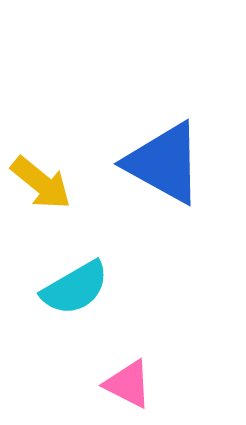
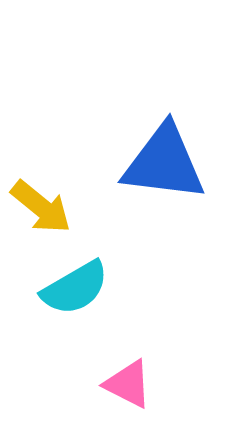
blue triangle: rotated 22 degrees counterclockwise
yellow arrow: moved 24 px down
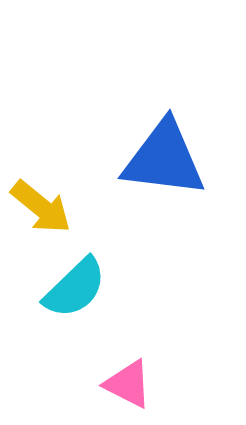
blue triangle: moved 4 px up
cyan semicircle: rotated 14 degrees counterclockwise
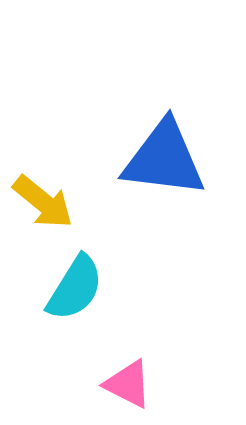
yellow arrow: moved 2 px right, 5 px up
cyan semicircle: rotated 14 degrees counterclockwise
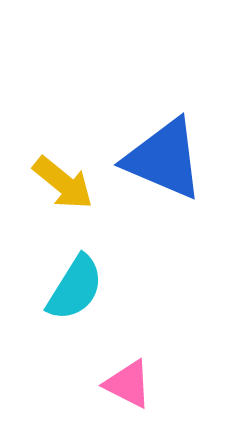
blue triangle: rotated 16 degrees clockwise
yellow arrow: moved 20 px right, 19 px up
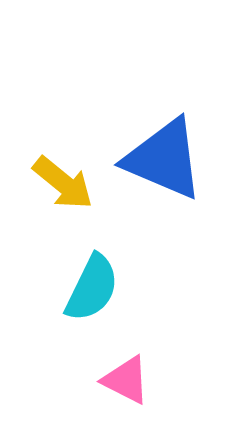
cyan semicircle: moved 17 px right; rotated 6 degrees counterclockwise
pink triangle: moved 2 px left, 4 px up
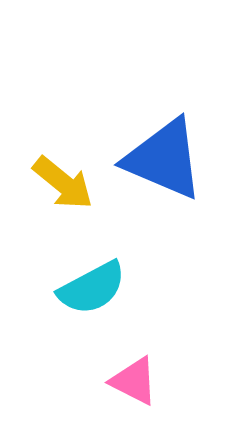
cyan semicircle: rotated 36 degrees clockwise
pink triangle: moved 8 px right, 1 px down
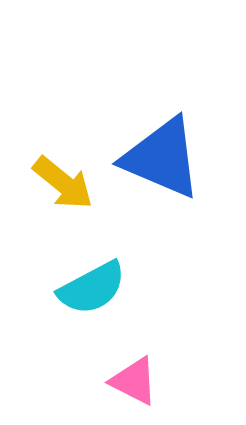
blue triangle: moved 2 px left, 1 px up
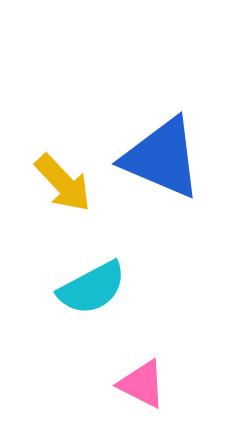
yellow arrow: rotated 8 degrees clockwise
pink triangle: moved 8 px right, 3 px down
